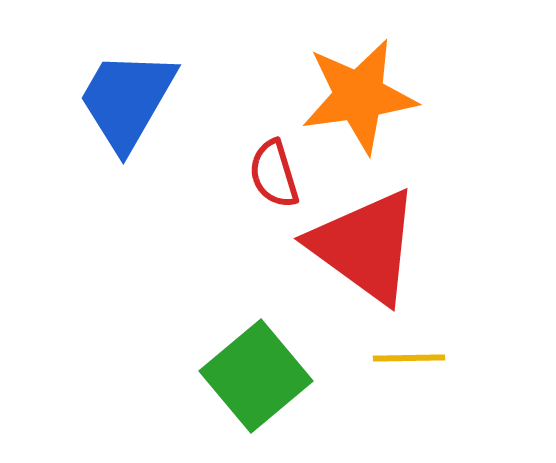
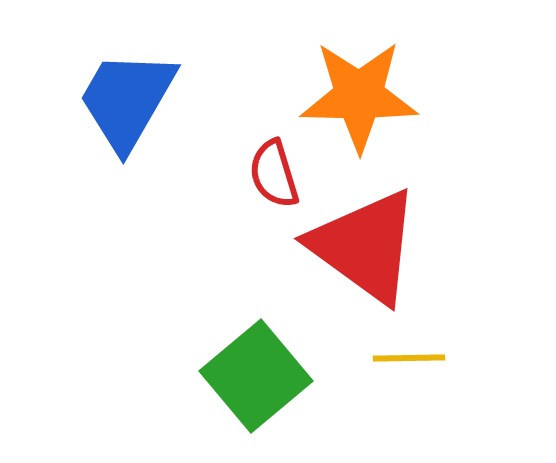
orange star: rotated 9 degrees clockwise
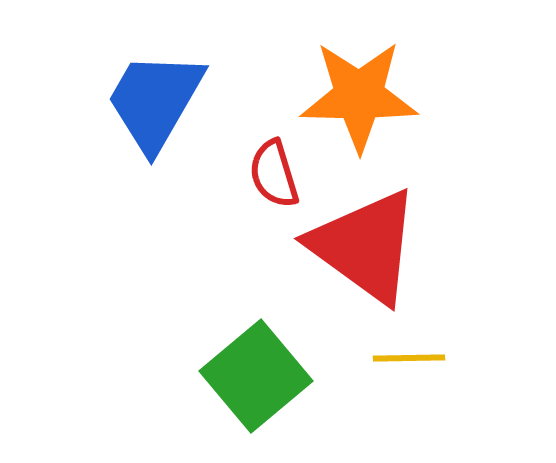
blue trapezoid: moved 28 px right, 1 px down
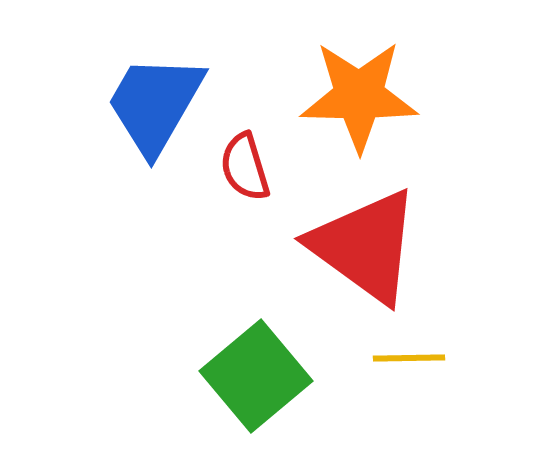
blue trapezoid: moved 3 px down
red semicircle: moved 29 px left, 7 px up
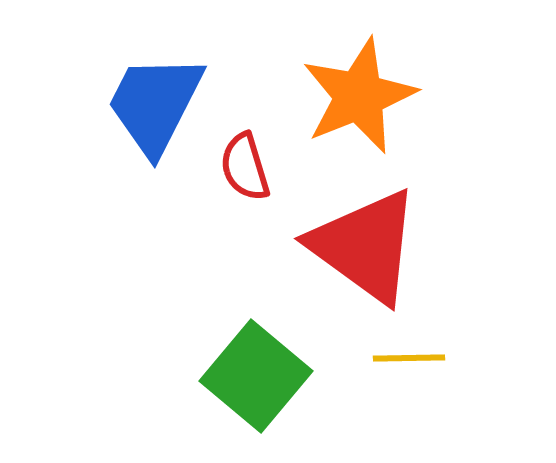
orange star: rotated 23 degrees counterclockwise
blue trapezoid: rotated 3 degrees counterclockwise
green square: rotated 10 degrees counterclockwise
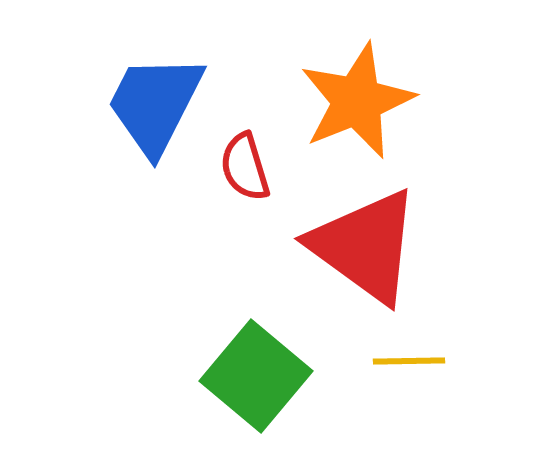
orange star: moved 2 px left, 5 px down
yellow line: moved 3 px down
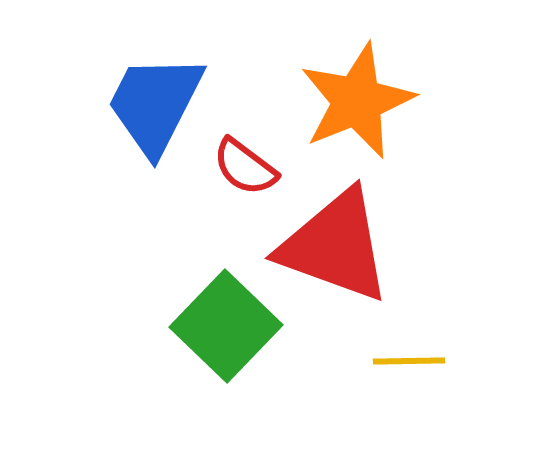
red semicircle: rotated 36 degrees counterclockwise
red triangle: moved 30 px left; rotated 16 degrees counterclockwise
green square: moved 30 px left, 50 px up; rotated 4 degrees clockwise
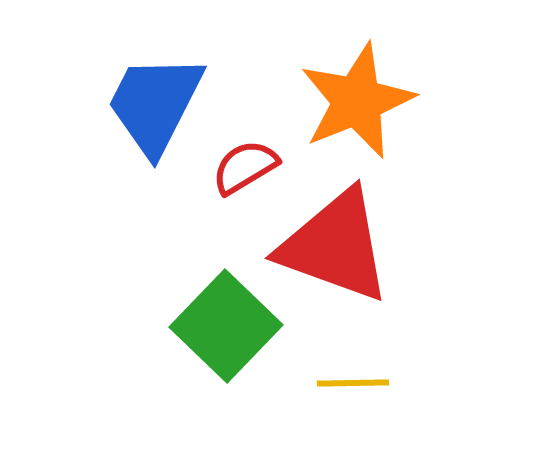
red semicircle: rotated 112 degrees clockwise
yellow line: moved 56 px left, 22 px down
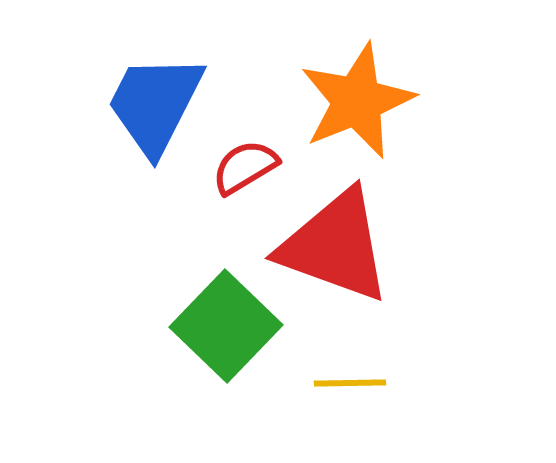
yellow line: moved 3 px left
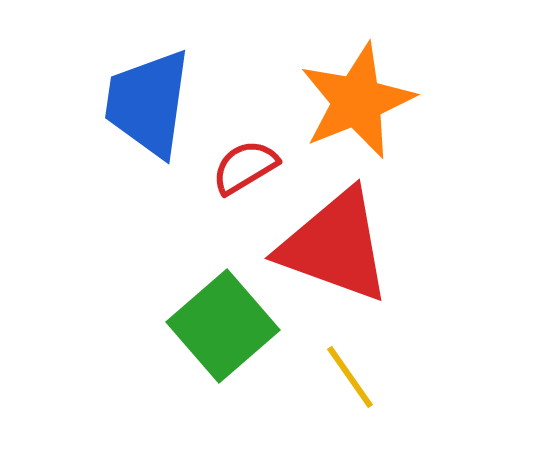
blue trapezoid: moved 7 px left, 1 px up; rotated 19 degrees counterclockwise
green square: moved 3 px left; rotated 5 degrees clockwise
yellow line: moved 6 px up; rotated 56 degrees clockwise
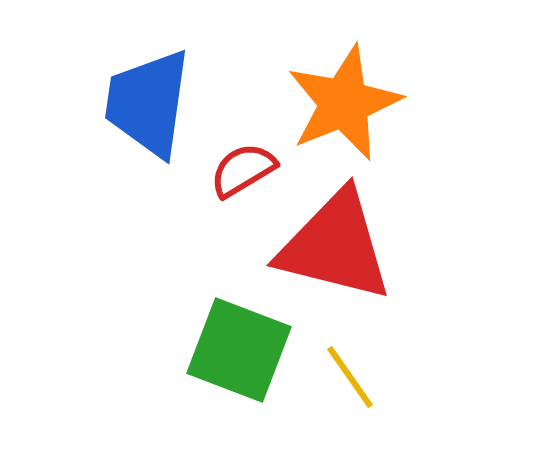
orange star: moved 13 px left, 2 px down
red semicircle: moved 2 px left, 3 px down
red triangle: rotated 6 degrees counterclockwise
green square: moved 16 px right, 24 px down; rotated 28 degrees counterclockwise
